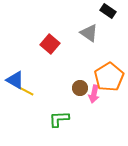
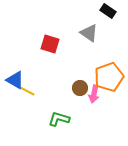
red square: rotated 24 degrees counterclockwise
orange pentagon: rotated 12 degrees clockwise
yellow line: moved 1 px right
green L-shape: rotated 20 degrees clockwise
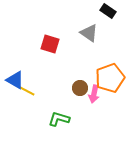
orange pentagon: moved 1 px right, 1 px down
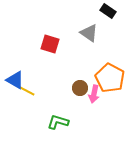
orange pentagon: rotated 24 degrees counterclockwise
green L-shape: moved 1 px left, 3 px down
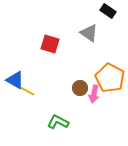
green L-shape: rotated 10 degrees clockwise
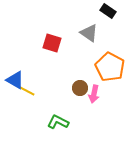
red square: moved 2 px right, 1 px up
orange pentagon: moved 11 px up
